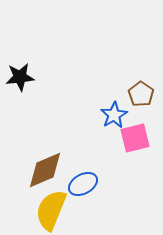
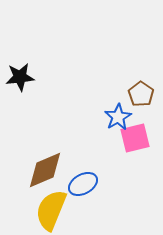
blue star: moved 4 px right, 2 px down
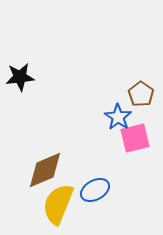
blue star: rotated 8 degrees counterclockwise
blue ellipse: moved 12 px right, 6 px down
yellow semicircle: moved 7 px right, 6 px up
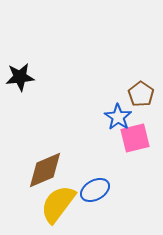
yellow semicircle: rotated 15 degrees clockwise
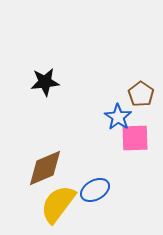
black star: moved 25 px right, 5 px down
pink square: rotated 12 degrees clockwise
brown diamond: moved 2 px up
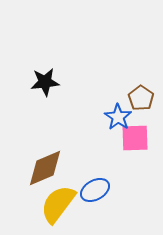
brown pentagon: moved 4 px down
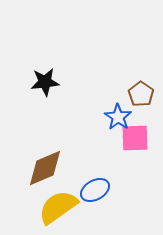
brown pentagon: moved 4 px up
yellow semicircle: moved 3 px down; rotated 18 degrees clockwise
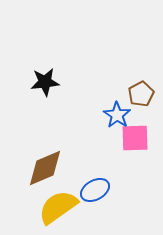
brown pentagon: rotated 10 degrees clockwise
blue star: moved 1 px left, 2 px up
